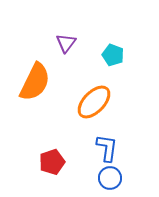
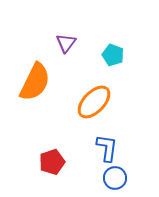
blue circle: moved 5 px right
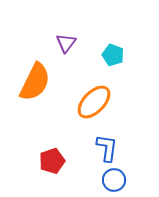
red pentagon: moved 1 px up
blue circle: moved 1 px left, 2 px down
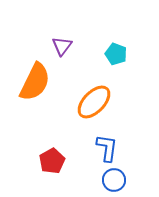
purple triangle: moved 4 px left, 3 px down
cyan pentagon: moved 3 px right, 1 px up
red pentagon: rotated 10 degrees counterclockwise
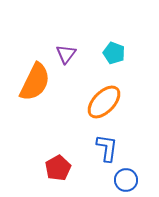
purple triangle: moved 4 px right, 8 px down
cyan pentagon: moved 2 px left, 1 px up
orange ellipse: moved 10 px right
red pentagon: moved 6 px right, 7 px down
blue circle: moved 12 px right
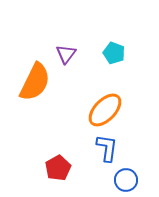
orange ellipse: moved 1 px right, 8 px down
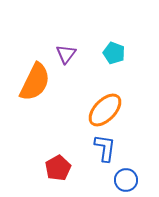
blue L-shape: moved 2 px left
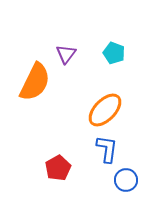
blue L-shape: moved 2 px right, 1 px down
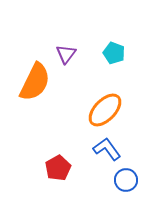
blue L-shape: rotated 44 degrees counterclockwise
